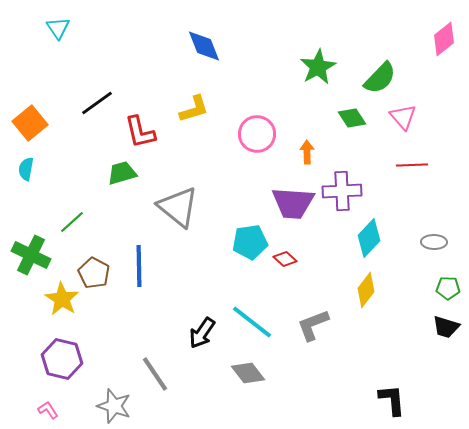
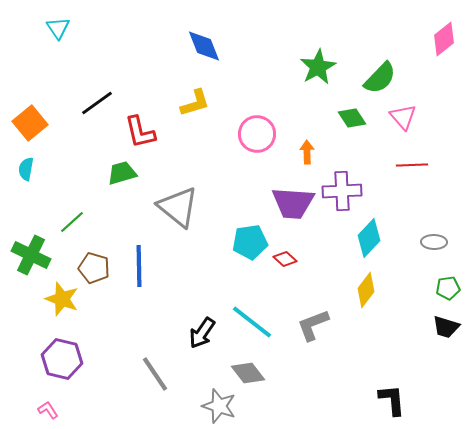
yellow L-shape: moved 1 px right, 6 px up
brown pentagon: moved 5 px up; rotated 12 degrees counterclockwise
green pentagon: rotated 10 degrees counterclockwise
yellow star: rotated 12 degrees counterclockwise
gray star: moved 105 px right
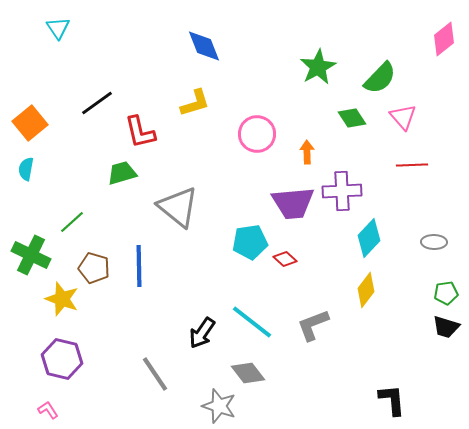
purple trapezoid: rotated 9 degrees counterclockwise
green pentagon: moved 2 px left, 5 px down
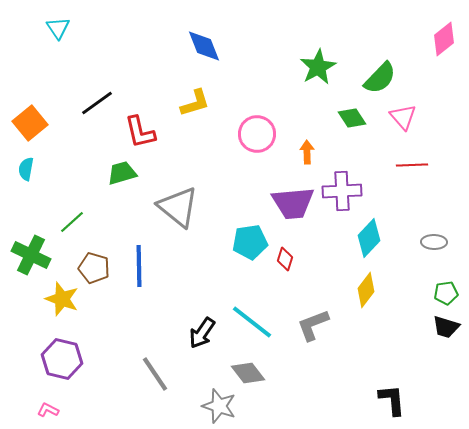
red diamond: rotated 65 degrees clockwise
pink L-shape: rotated 30 degrees counterclockwise
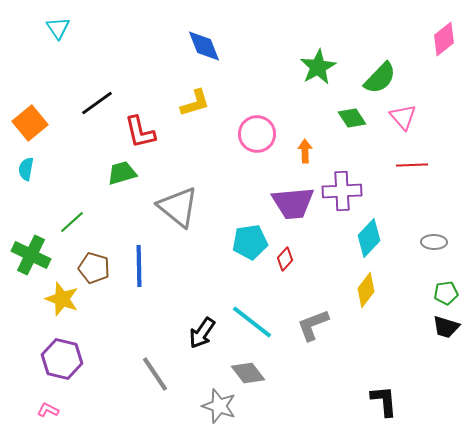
orange arrow: moved 2 px left, 1 px up
red diamond: rotated 25 degrees clockwise
black L-shape: moved 8 px left, 1 px down
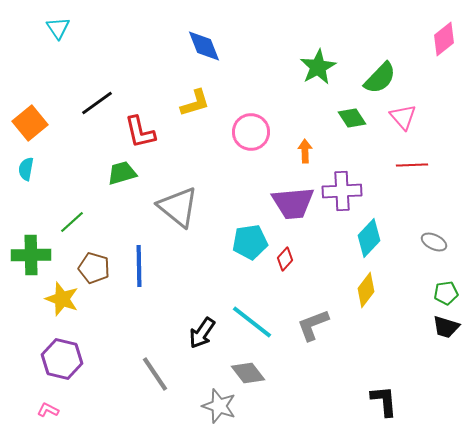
pink circle: moved 6 px left, 2 px up
gray ellipse: rotated 25 degrees clockwise
green cross: rotated 27 degrees counterclockwise
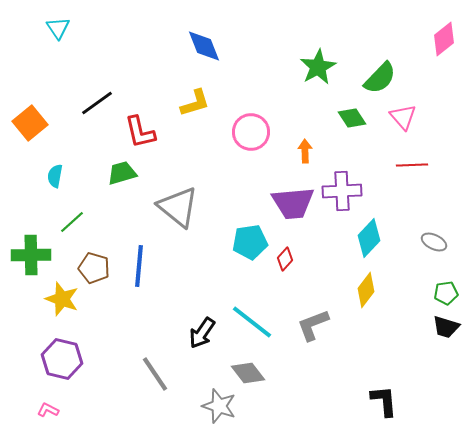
cyan semicircle: moved 29 px right, 7 px down
blue line: rotated 6 degrees clockwise
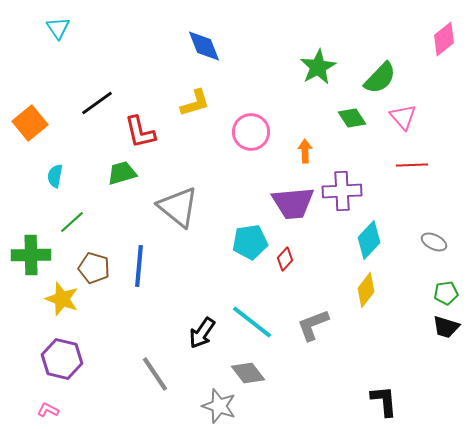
cyan diamond: moved 2 px down
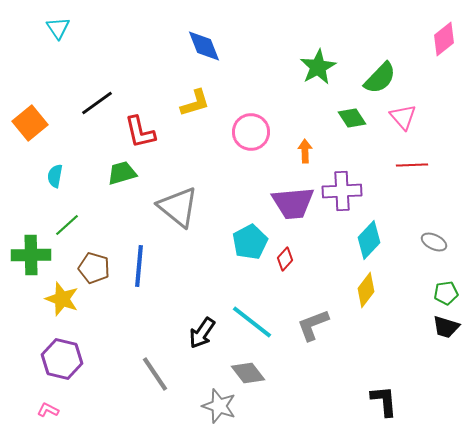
green line: moved 5 px left, 3 px down
cyan pentagon: rotated 20 degrees counterclockwise
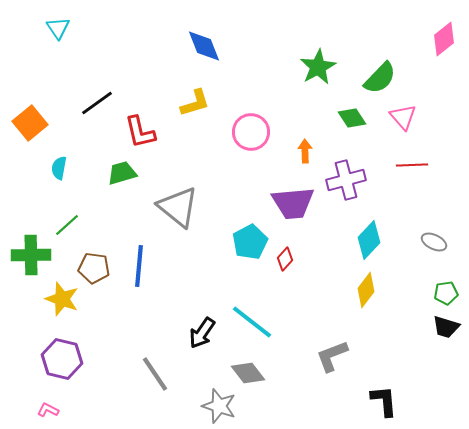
cyan semicircle: moved 4 px right, 8 px up
purple cross: moved 4 px right, 11 px up; rotated 12 degrees counterclockwise
brown pentagon: rotated 8 degrees counterclockwise
gray L-shape: moved 19 px right, 31 px down
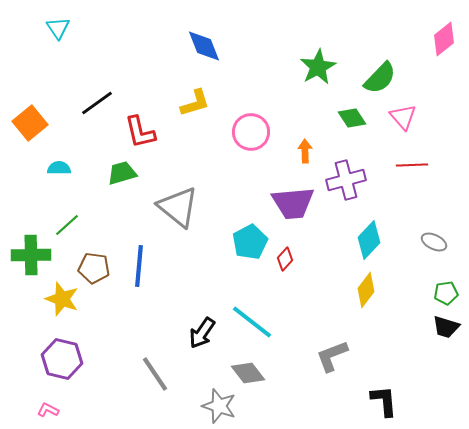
cyan semicircle: rotated 80 degrees clockwise
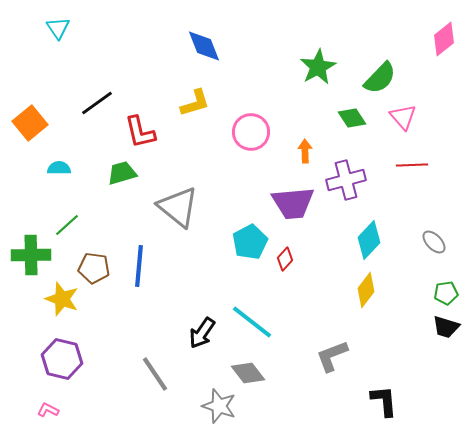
gray ellipse: rotated 20 degrees clockwise
